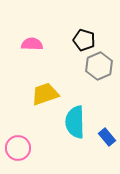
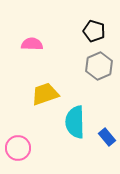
black pentagon: moved 10 px right, 9 px up
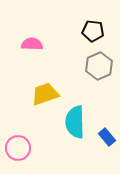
black pentagon: moved 1 px left; rotated 10 degrees counterclockwise
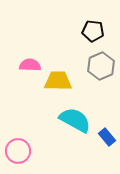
pink semicircle: moved 2 px left, 21 px down
gray hexagon: moved 2 px right
yellow trapezoid: moved 13 px right, 13 px up; rotated 20 degrees clockwise
cyan semicircle: moved 2 px up; rotated 120 degrees clockwise
pink circle: moved 3 px down
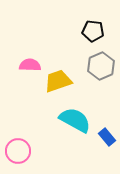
yellow trapezoid: rotated 20 degrees counterclockwise
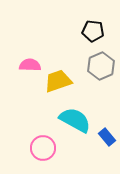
pink circle: moved 25 px right, 3 px up
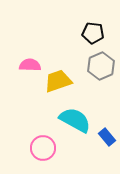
black pentagon: moved 2 px down
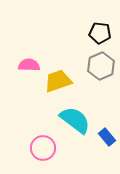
black pentagon: moved 7 px right
pink semicircle: moved 1 px left
cyan semicircle: rotated 8 degrees clockwise
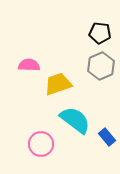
yellow trapezoid: moved 3 px down
pink circle: moved 2 px left, 4 px up
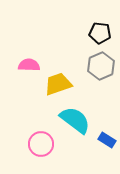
blue rectangle: moved 3 px down; rotated 18 degrees counterclockwise
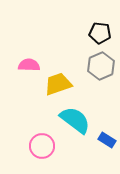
pink circle: moved 1 px right, 2 px down
